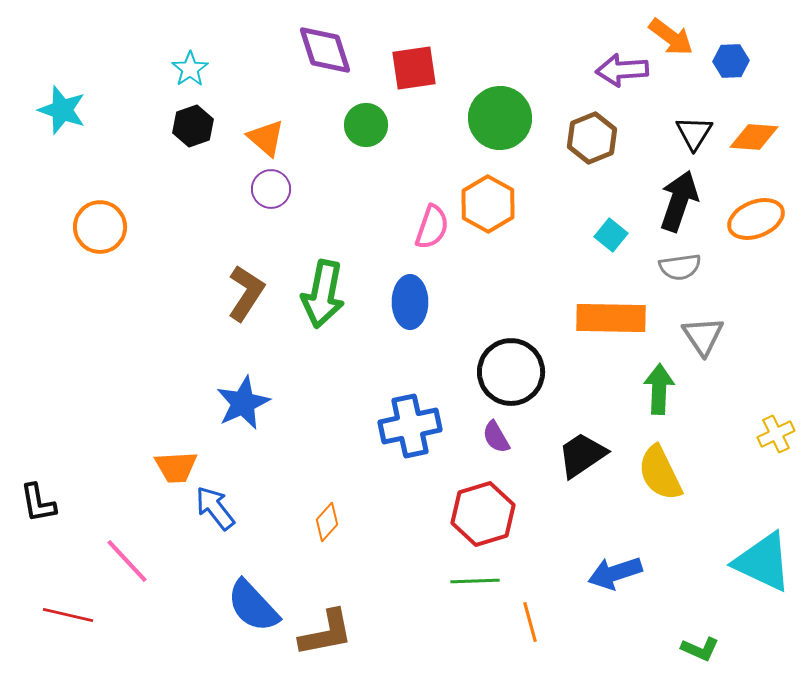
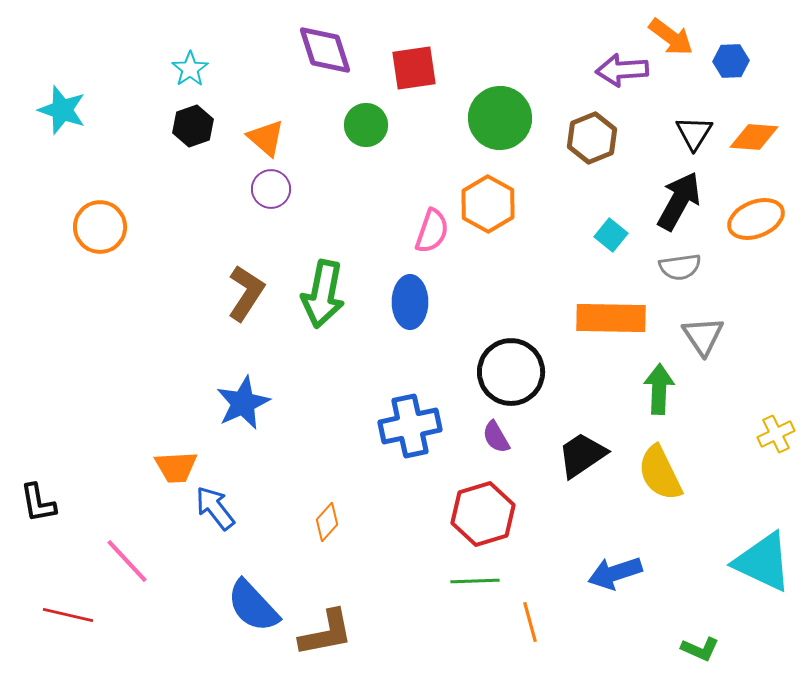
black arrow at (679, 201): rotated 10 degrees clockwise
pink semicircle at (432, 227): moved 4 px down
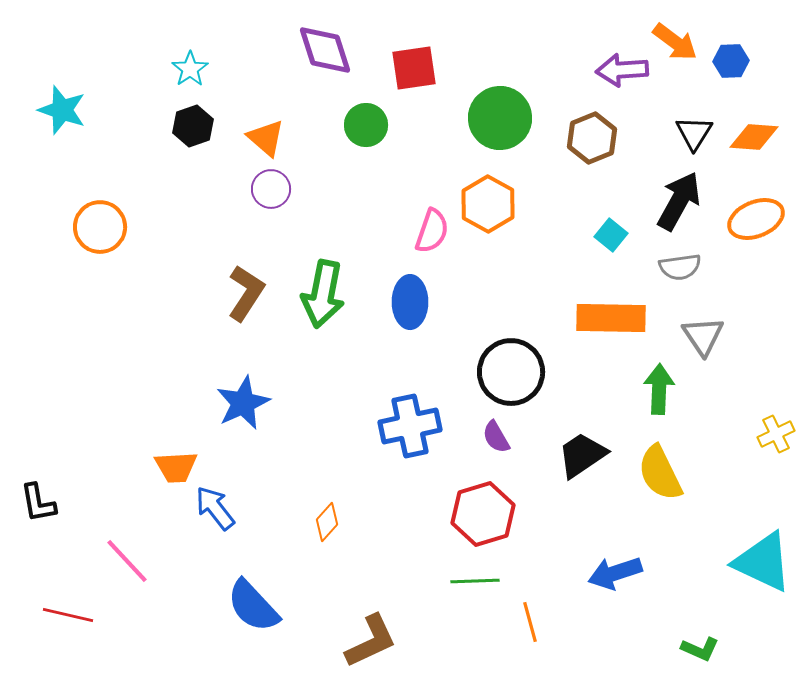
orange arrow at (671, 37): moved 4 px right, 5 px down
brown L-shape at (326, 633): moved 45 px right, 8 px down; rotated 14 degrees counterclockwise
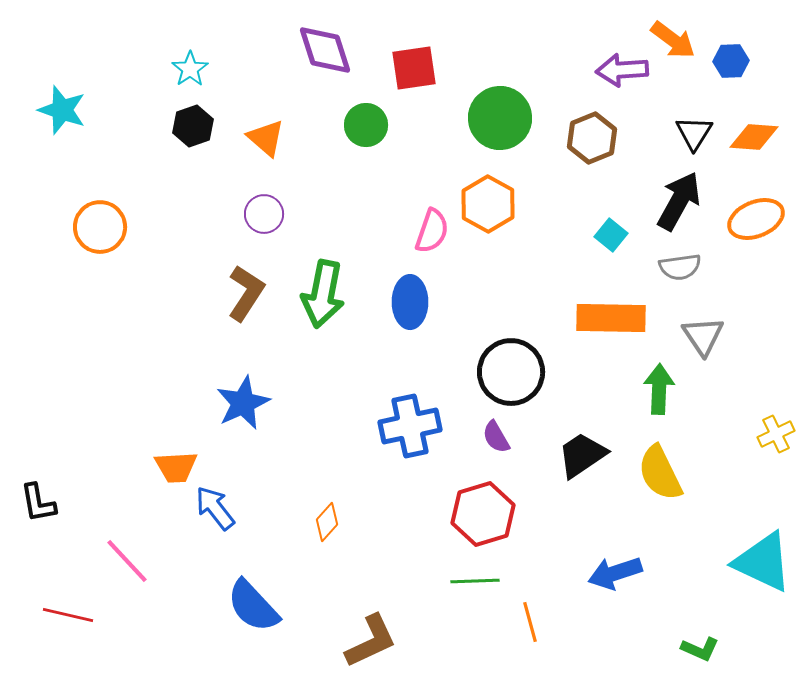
orange arrow at (675, 42): moved 2 px left, 2 px up
purple circle at (271, 189): moved 7 px left, 25 px down
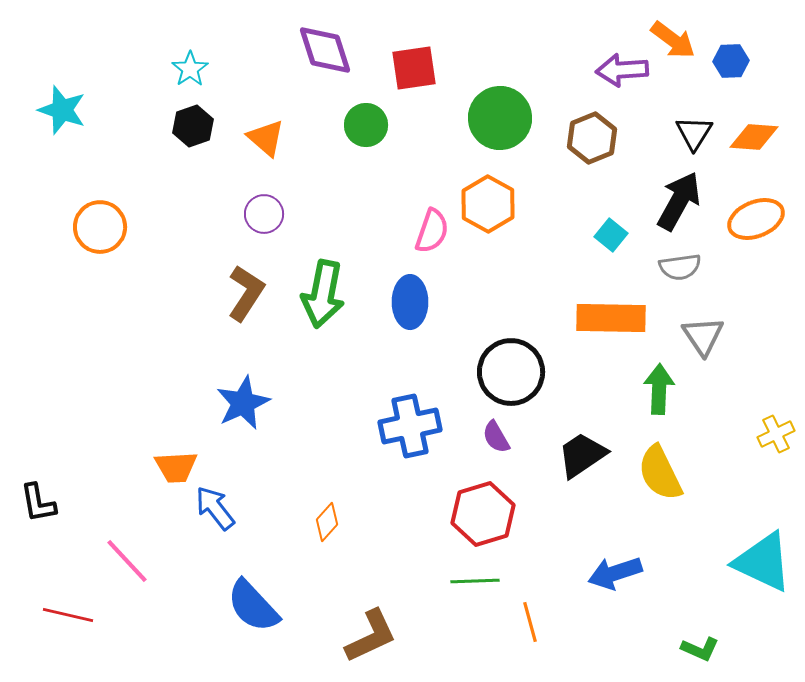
brown L-shape at (371, 641): moved 5 px up
